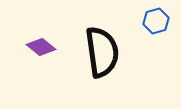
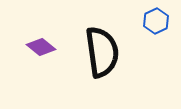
blue hexagon: rotated 10 degrees counterclockwise
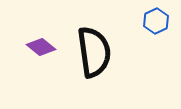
black semicircle: moved 8 px left
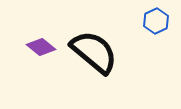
black semicircle: rotated 42 degrees counterclockwise
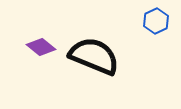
black semicircle: moved 4 px down; rotated 18 degrees counterclockwise
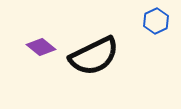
black semicircle: rotated 132 degrees clockwise
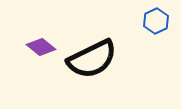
black semicircle: moved 2 px left, 3 px down
